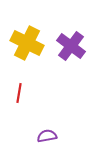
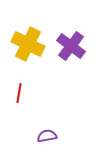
yellow cross: moved 1 px right, 1 px down
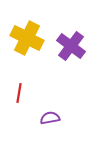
yellow cross: moved 1 px left, 6 px up
purple semicircle: moved 3 px right, 18 px up
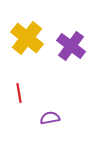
yellow cross: rotated 12 degrees clockwise
red line: rotated 18 degrees counterclockwise
